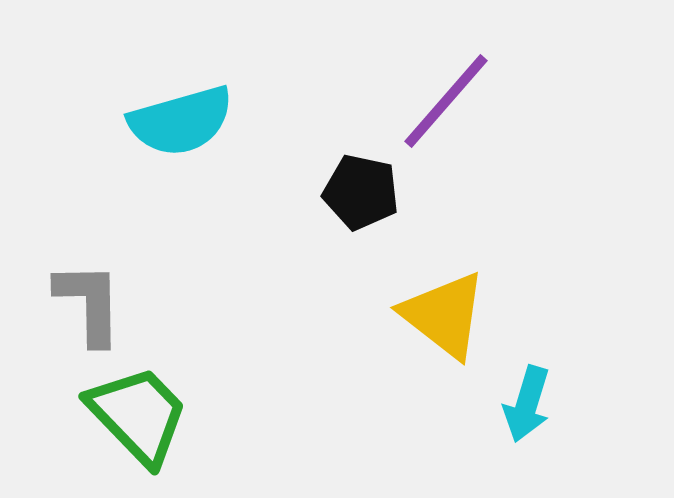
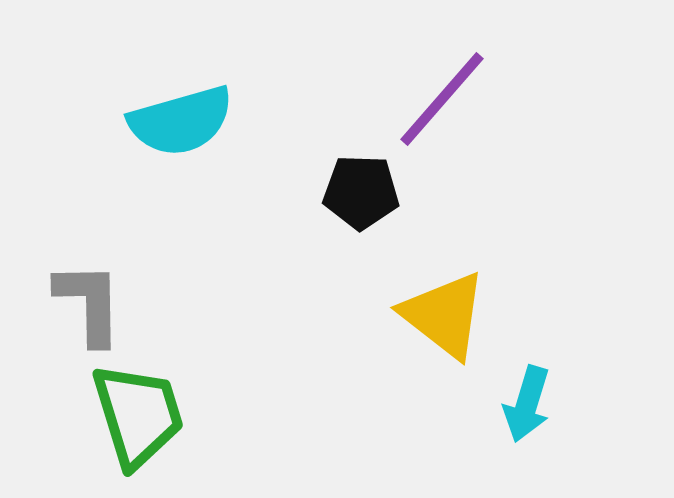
purple line: moved 4 px left, 2 px up
black pentagon: rotated 10 degrees counterclockwise
green trapezoid: rotated 27 degrees clockwise
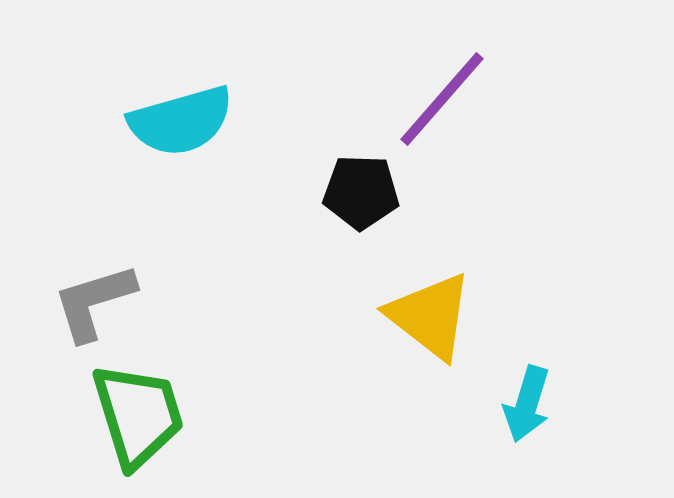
gray L-shape: moved 5 px right, 1 px up; rotated 106 degrees counterclockwise
yellow triangle: moved 14 px left, 1 px down
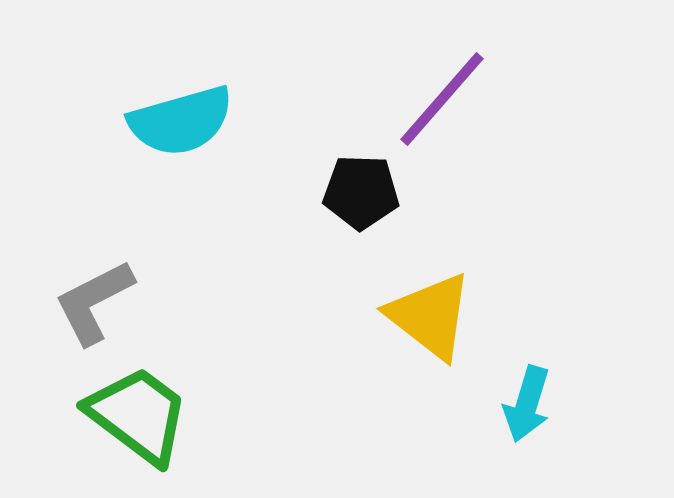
gray L-shape: rotated 10 degrees counterclockwise
green trapezoid: rotated 36 degrees counterclockwise
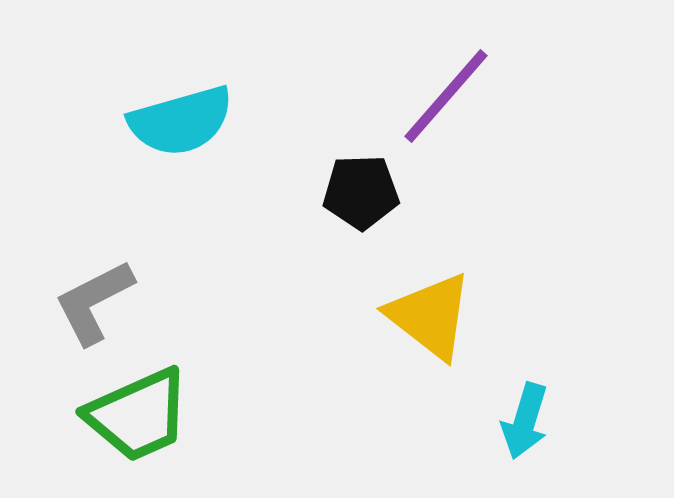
purple line: moved 4 px right, 3 px up
black pentagon: rotated 4 degrees counterclockwise
cyan arrow: moved 2 px left, 17 px down
green trapezoid: rotated 119 degrees clockwise
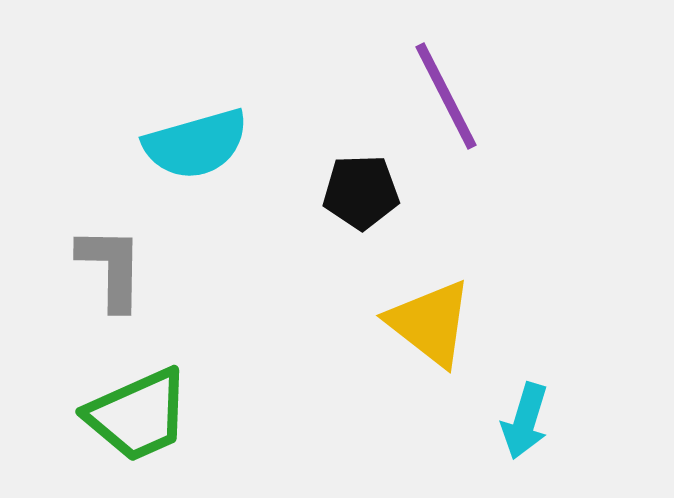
purple line: rotated 68 degrees counterclockwise
cyan semicircle: moved 15 px right, 23 px down
gray L-shape: moved 17 px right, 34 px up; rotated 118 degrees clockwise
yellow triangle: moved 7 px down
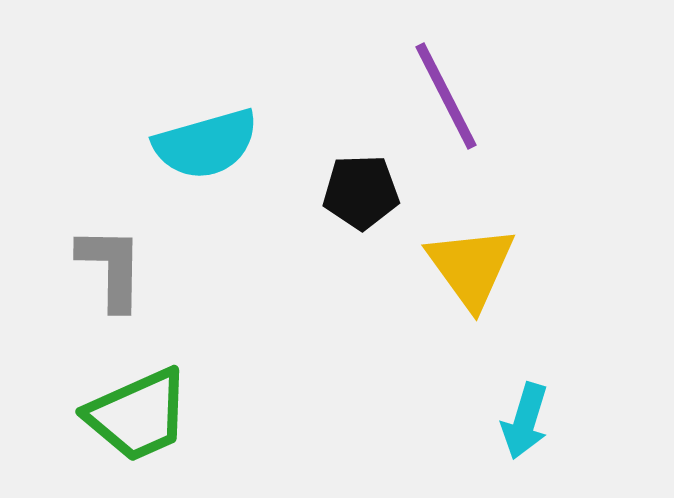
cyan semicircle: moved 10 px right
yellow triangle: moved 41 px right, 56 px up; rotated 16 degrees clockwise
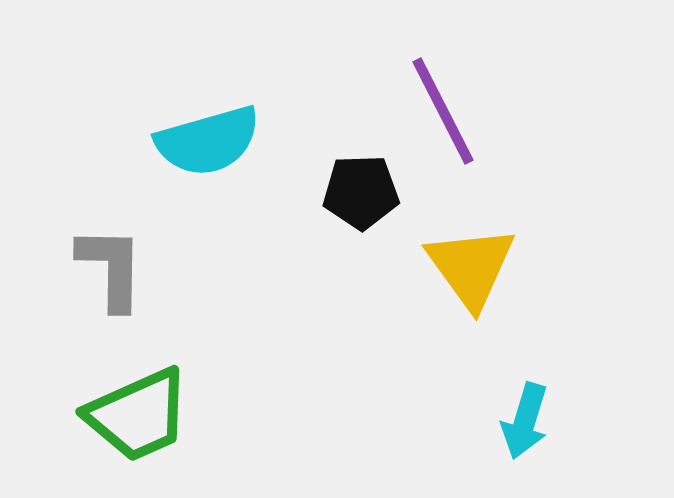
purple line: moved 3 px left, 15 px down
cyan semicircle: moved 2 px right, 3 px up
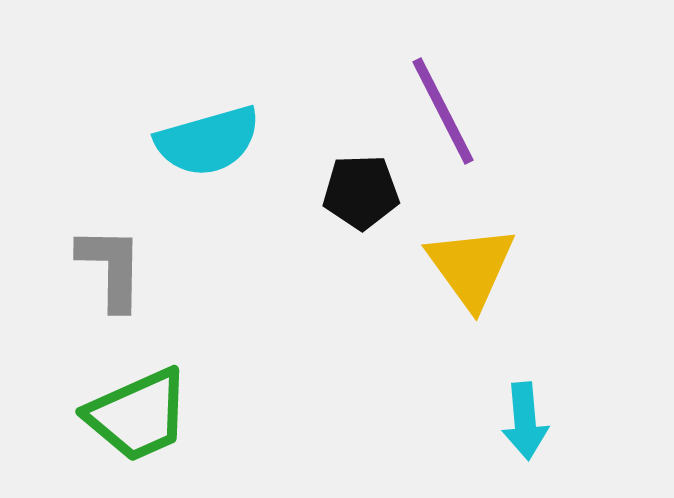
cyan arrow: rotated 22 degrees counterclockwise
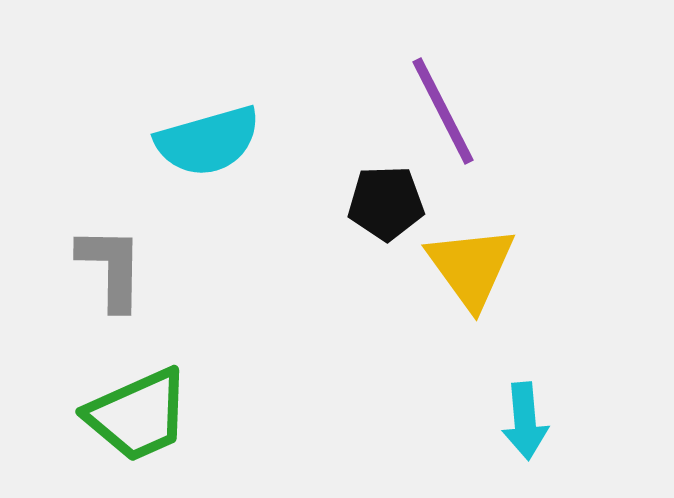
black pentagon: moved 25 px right, 11 px down
